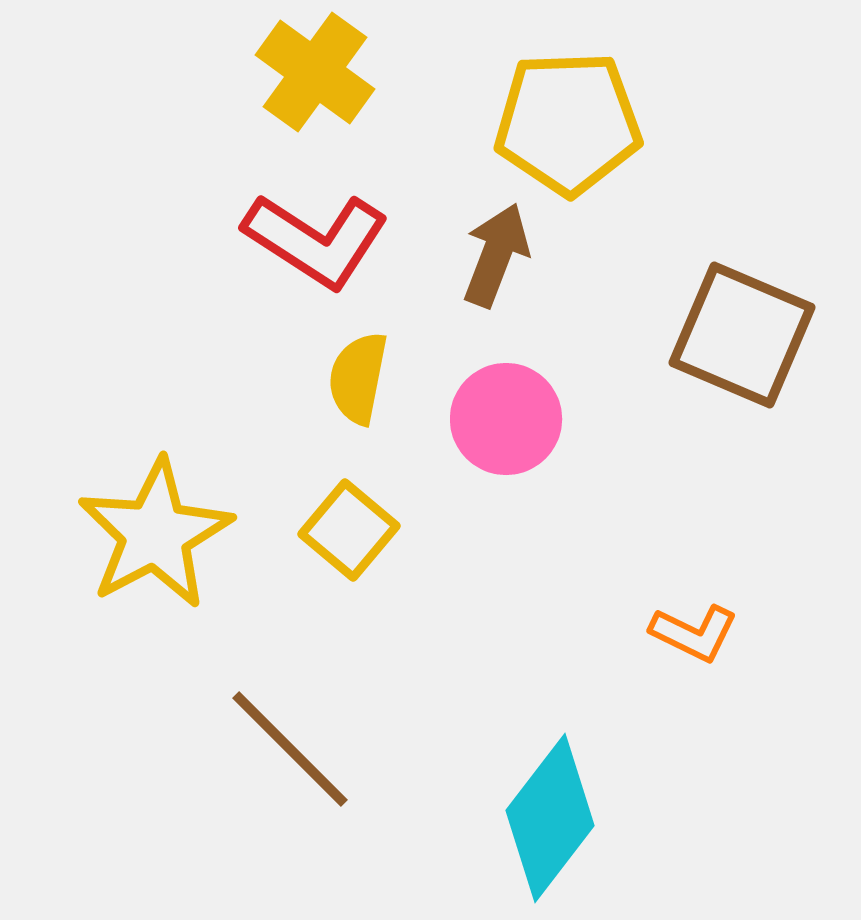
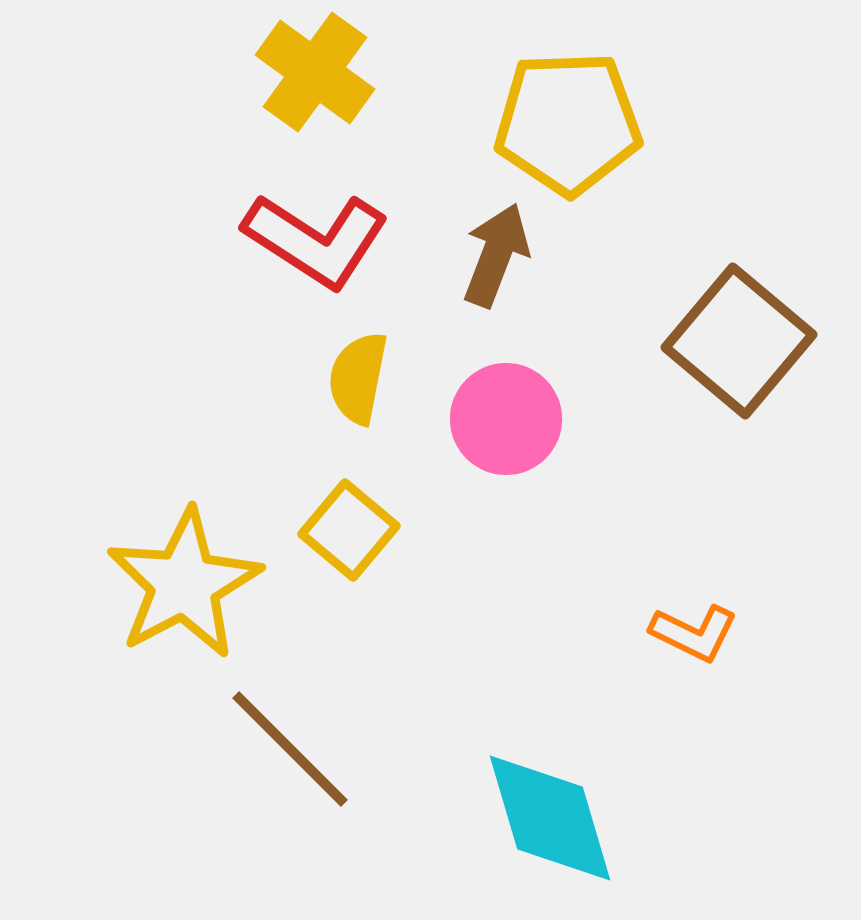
brown square: moved 3 px left, 6 px down; rotated 17 degrees clockwise
yellow star: moved 29 px right, 50 px down
cyan diamond: rotated 54 degrees counterclockwise
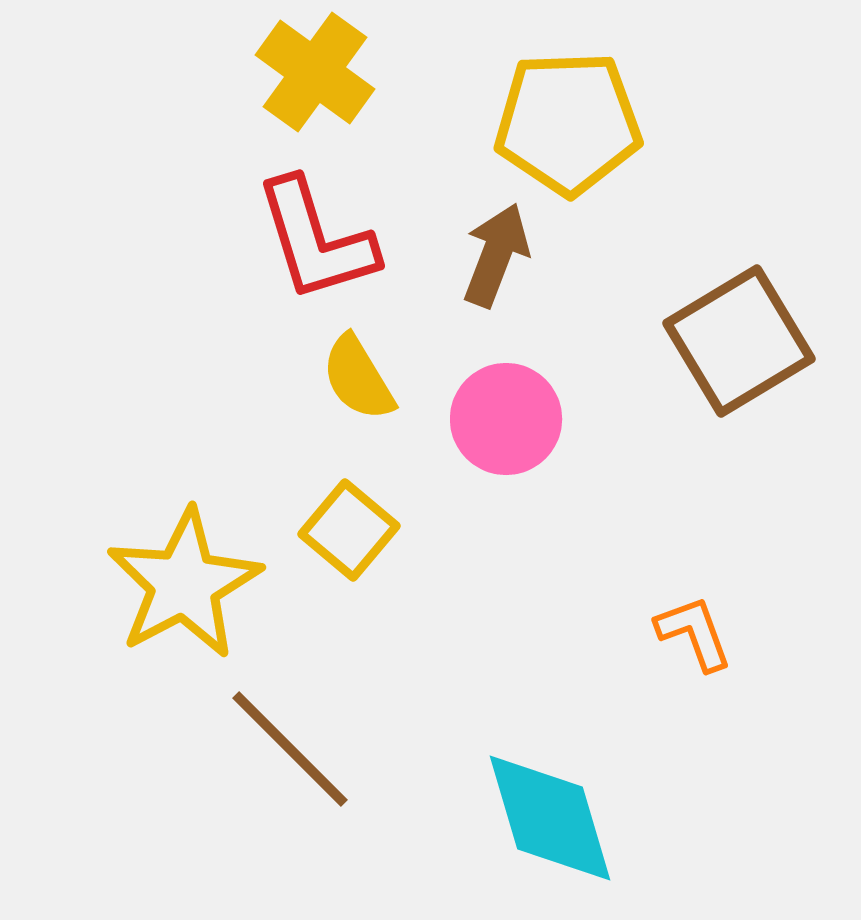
red L-shape: rotated 40 degrees clockwise
brown square: rotated 19 degrees clockwise
yellow semicircle: rotated 42 degrees counterclockwise
orange L-shape: rotated 136 degrees counterclockwise
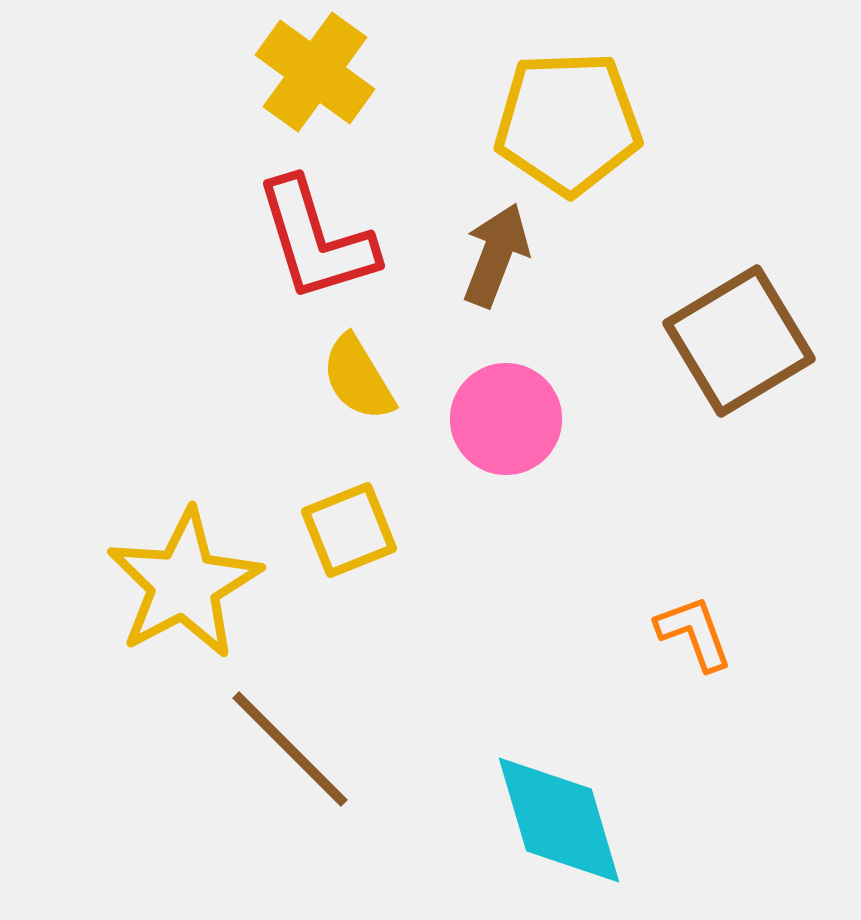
yellow square: rotated 28 degrees clockwise
cyan diamond: moved 9 px right, 2 px down
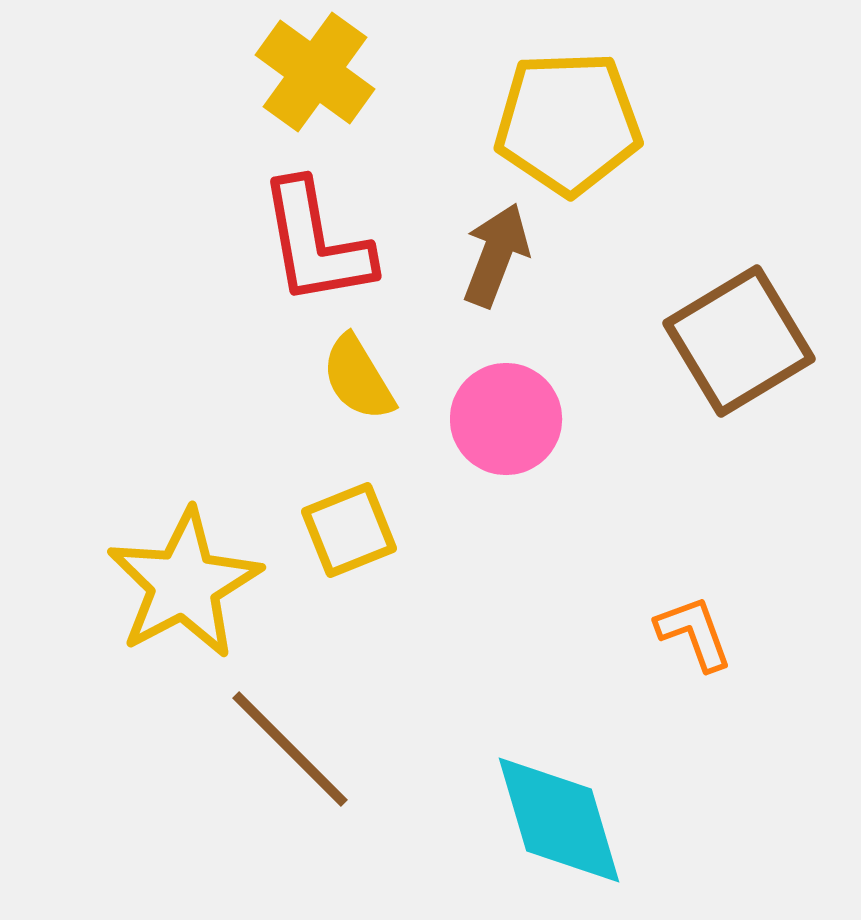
red L-shape: moved 3 px down; rotated 7 degrees clockwise
